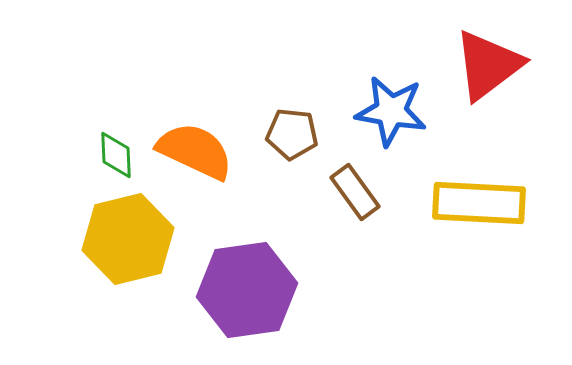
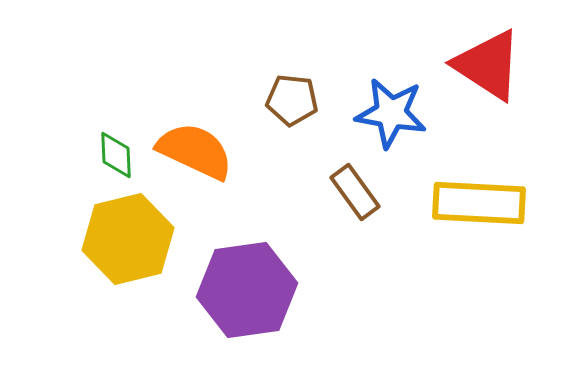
red triangle: rotated 50 degrees counterclockwise
blue star: moved 2 px down
brown pentagon: moved 34 px up
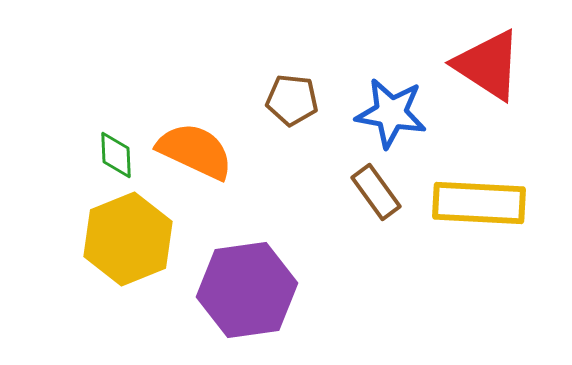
brown rectangle: moved 21 px right
yellow hexagon: rotated 8 degrees counterclockwise
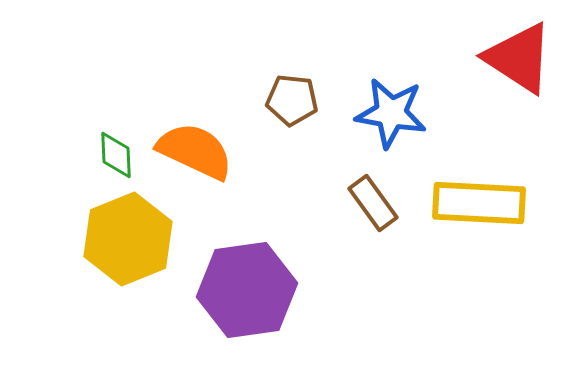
red triangle: moved 31 px right, 7 px up
brown rectangle: moved 3 px left, 11 px down
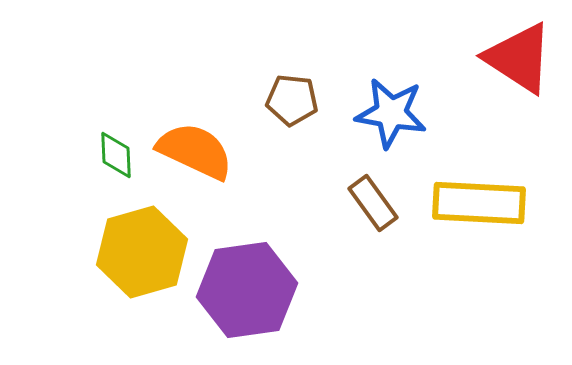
yellow hexagon: moved 14 px right, 13 px down; rotated 6 degrees clockwise
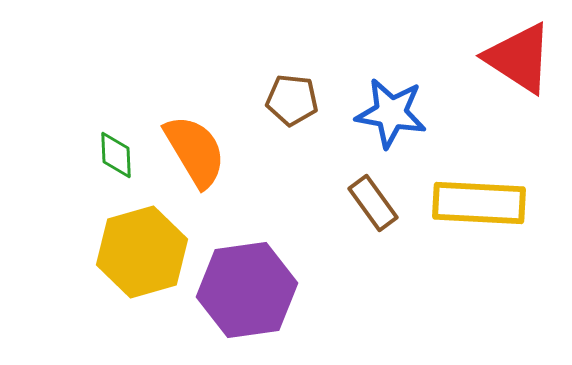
orange semicircle: rotated 34 degrees clockwise
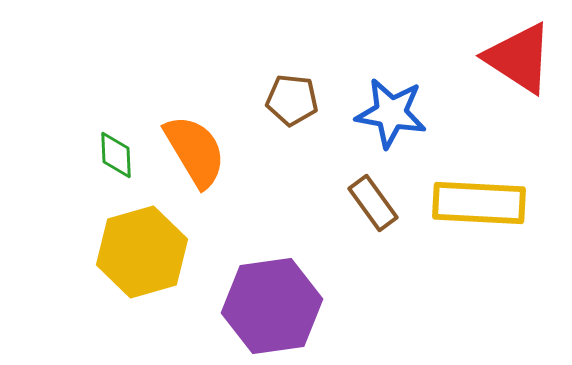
purple hexagon: moved 25 px right, 16 px down
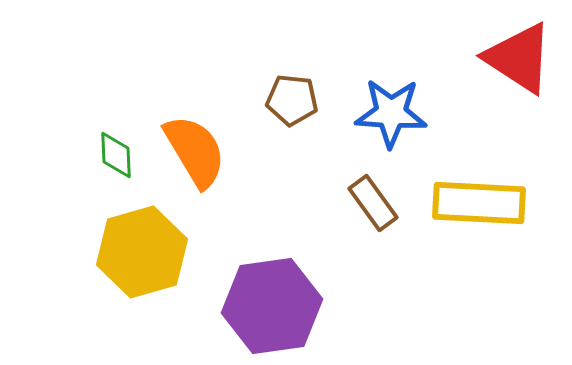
blue star: rotated 6 degrees counterclockwise
